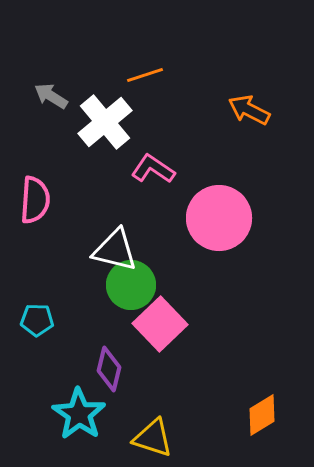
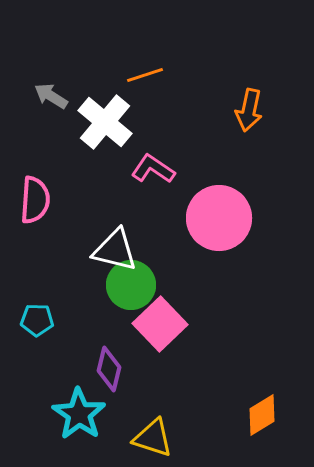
orange arrow: rotated 105 degrees counterclockwise
white cross: rotated 10 degrees counterclockwise
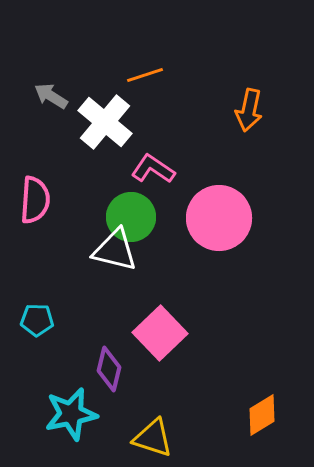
green circle: moved 68 px up
pink square: moved 9 px down
cyan star: moved 8 px left; rotated 26 degrees clockwise
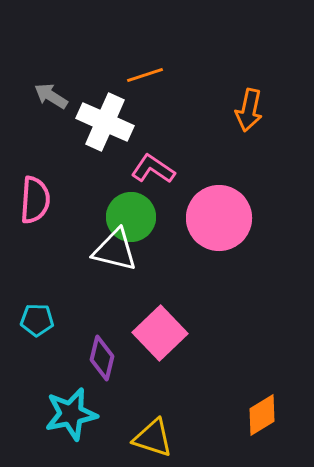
white cross: rotated 16 degrees counterclockwise
purple diamond: moved 7 px left, 11 px up
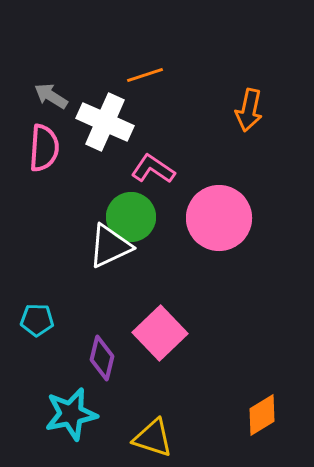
pink semicircle: moved 9 px right, 52 px up
white triangle: moved 5 px left, 4 px up; rotated 39 degrees counterclockwise
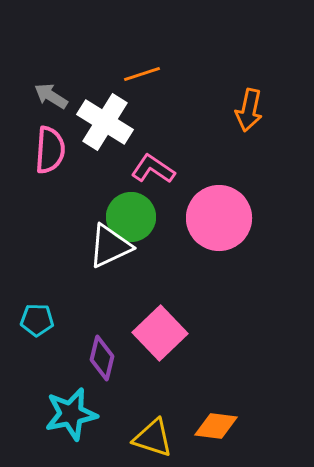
orange line: moved 3 px left, 1 px up
white cross: rotated 8 degrees clockwise
pink semicircle: moved 6 px right, 2 px down
orange diamond: moved 46 px left, 11 px down; rotated 39 degrees clockwise
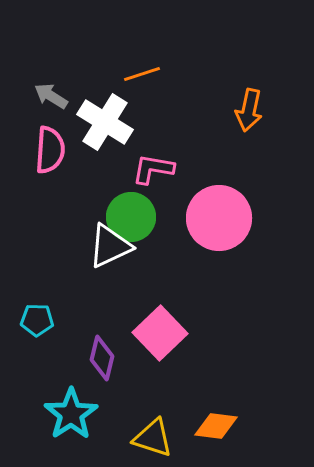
pink L-shape: rotated 24 degrees counterclockwise
cyan star: rotated 22 degrees counterclockwise
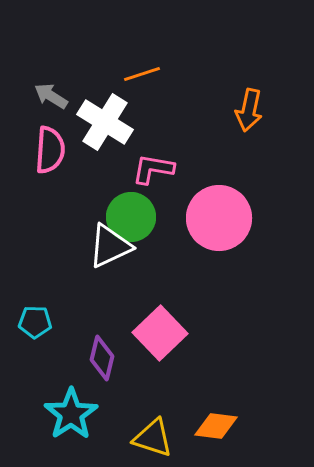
cyan pentagon: moved 2 px left, 2 px down
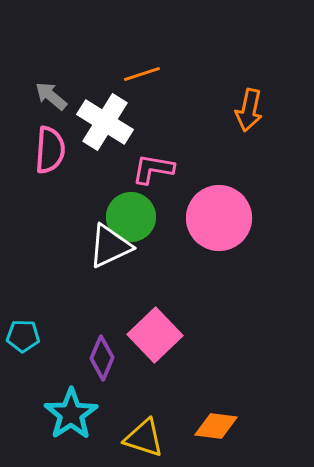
gray arrow: rotated 8 degrees clockwise
cyan pentagon: moved 12 px left, 14 px down
pink square: moved 5 px left, 2 px down
purple diamond: rotated 9 degrees clockwise
yellow triangle: moved 9 px left
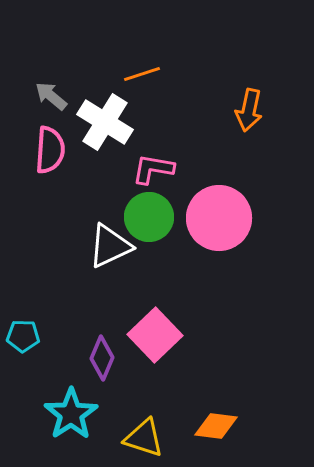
green circle: moved 18 px right
